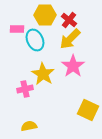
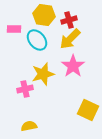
yellow hexagon: moved 1 px left; rotated 10 degrees clockwise
red cross: rotated 35 degrees clockwise
pink rectangle: moved 3 px left
cyan ellipse: moved 2 px right; rotated 15 degrees counterclockwise
yellow star: rotated 25 degrees clockwise
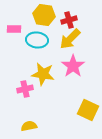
cyan ellipse: rotated 45 degrees counterclockwise
yellow star: rotated 25 degrees clockwise
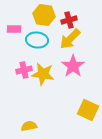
pink cross: moved 1 px left, 19 px up
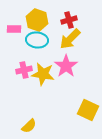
yellow hexagon: moved 7 px left, 5 px down; rotated 10 degrees clockwise
pink star: moved 7 px left
yellow semicircle: rotated 147 degrees clockwise
